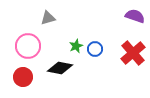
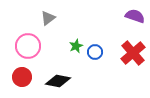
gray triangle: rotated 21 degrees counterclockwise
blue circle: moved 3 px down
black diamond: moved 2 px left, 13 px down
red circle: moved 1 px left
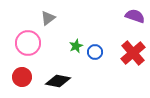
pink circle: moved 3 px up
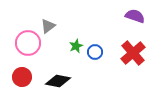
gray triangle: moved 8 px down
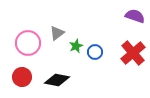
gray triangle: moved 9 px right, 7 px down
black diamond: moved 1 px left, 1 px up
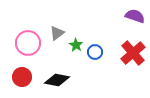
green star: moved 1 px up; rotated 16 degrees counterclockwise
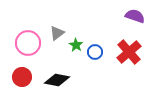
red cross: moved 4 px left, 1 px up
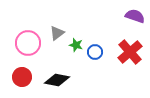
green star: rotated 16 degrees counterclockwise
red cross: moved 1 px right
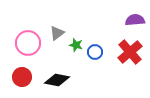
purple semicircle: moved 4 px down; rotated 24 degrees counterclockwise
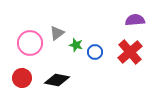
pink circle: moved 2 px right
red circle: moved 1 px down
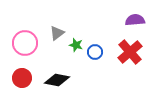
pink circle: moved 5 px left
